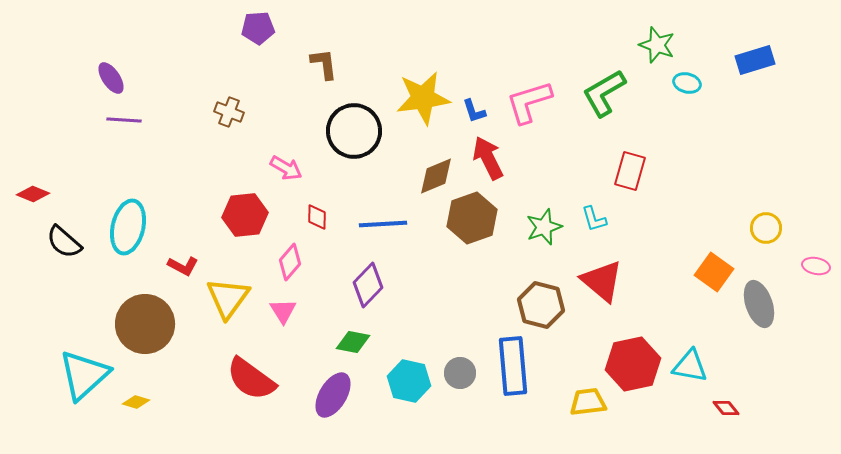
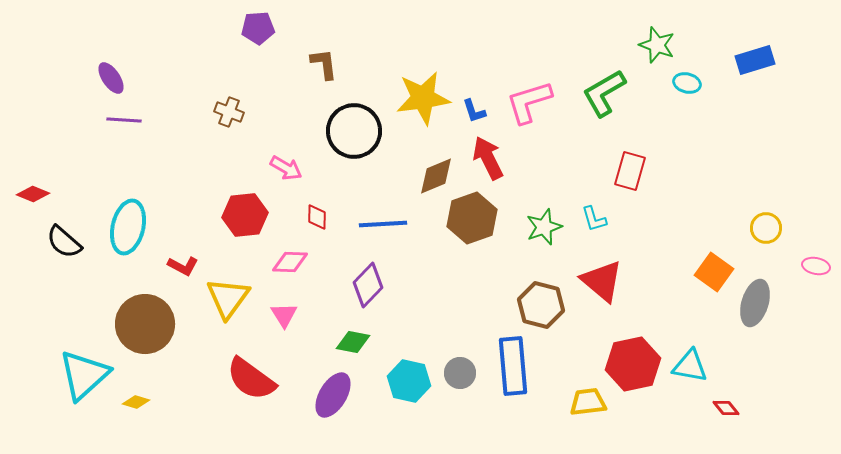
pink diamond at (290, 262): rotated 51 degrees clockwise
gray ellipse at (759, 304): moved 4 px left, 1 px up; rotated 36 degrees clockwise
pink triangle at (283, 311): moved 1 px right, 4 px down
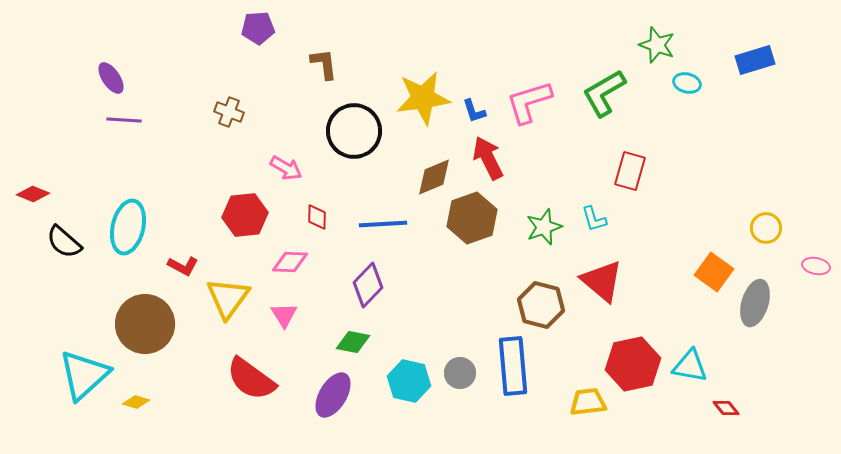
brown diamond at (436, 176): moved 2 px left, 1 px down
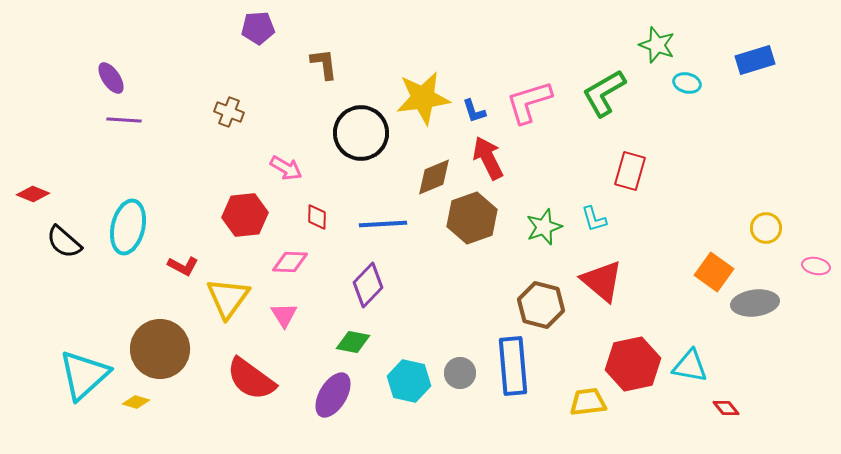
black circle at (354, 131): moved 7 px right, 2 px down
gray ellipse at (755, 303): rotated 66 degrees clockwise
brown circle at (145, 324): moved 15 px right, 25 px down
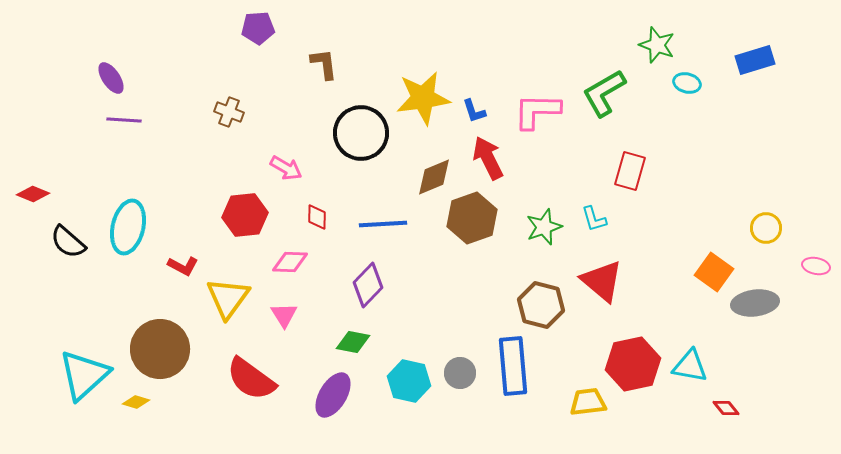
pink L-shape at (529, 102): moved 8 px right, 9 px down; rotated 18 degrees clockwise
black semicircle at (64, 242): moved 4 px right
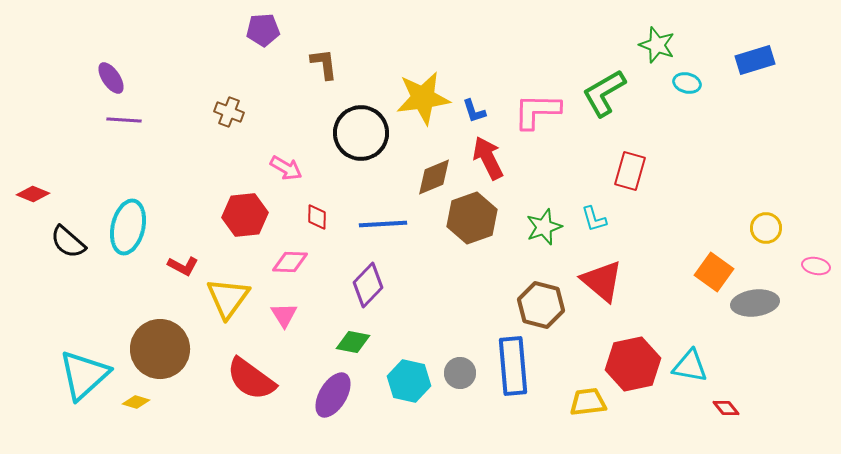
purple pentagon at (258, 28): moved 5 px right, 2 px down
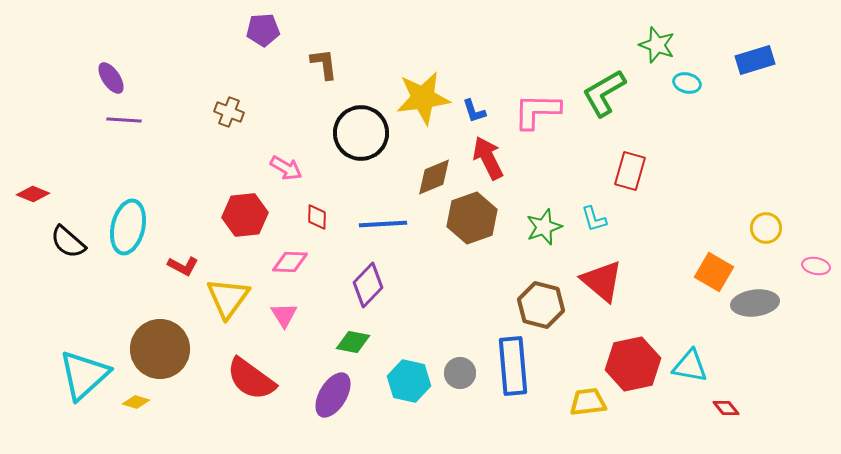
orange square at (714, 272): rotated 6 degrees counterclockwise
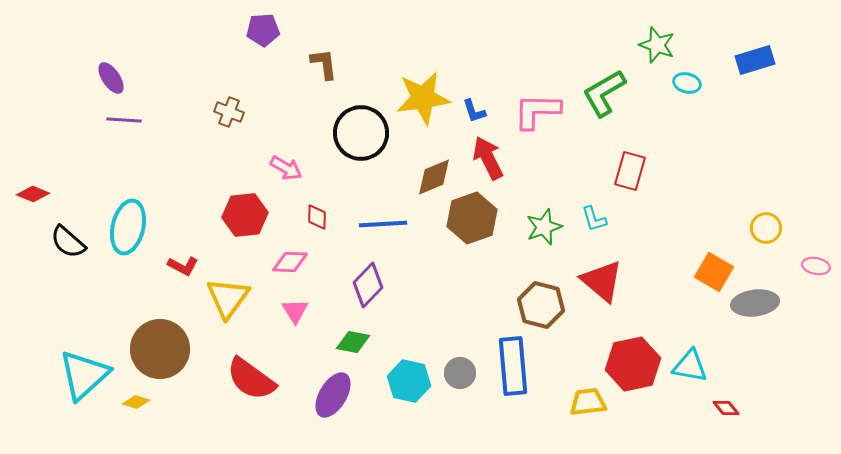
pink triangle at (284, 315): moved 11 px right, 4 px up
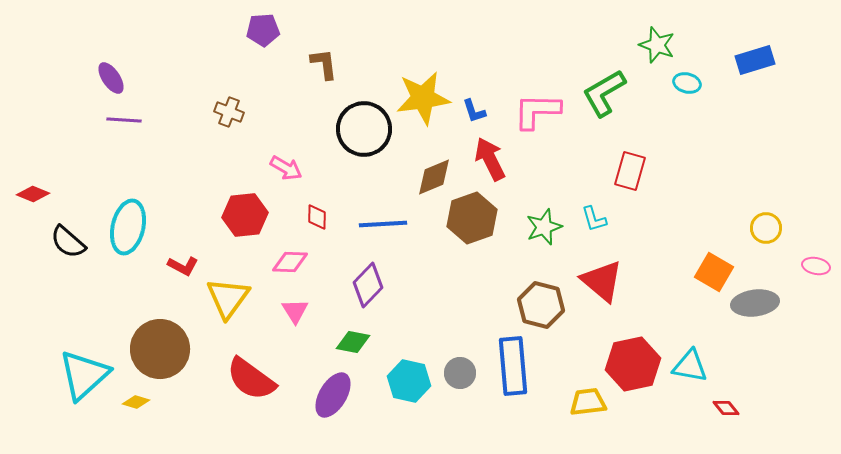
black circle at (361, 133): moved 3 px right, 4 px up
red arrow at (488, 158): moved 2 px right, 1 px down
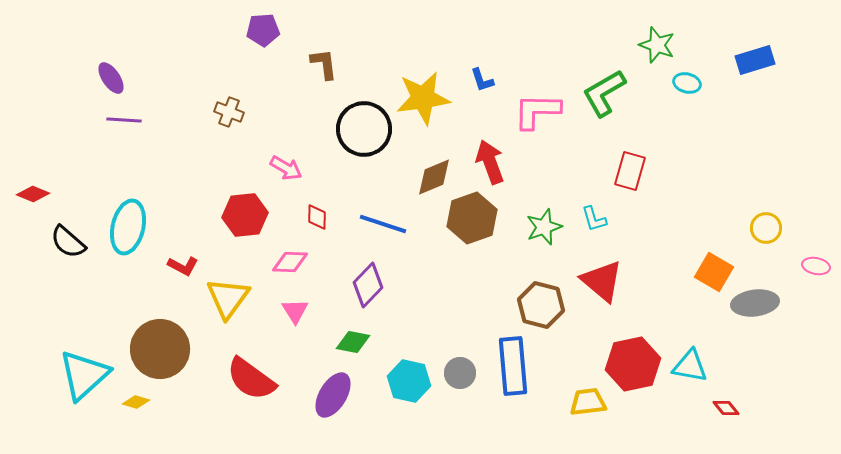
blue L-shape at (474, 111): moved 8 px right, 31 px up
red arrow at (490, 159): moved 3 px down; rotated 6 degrees clockwise
blue line at (383, 224): rotated 21 degrees clockwise
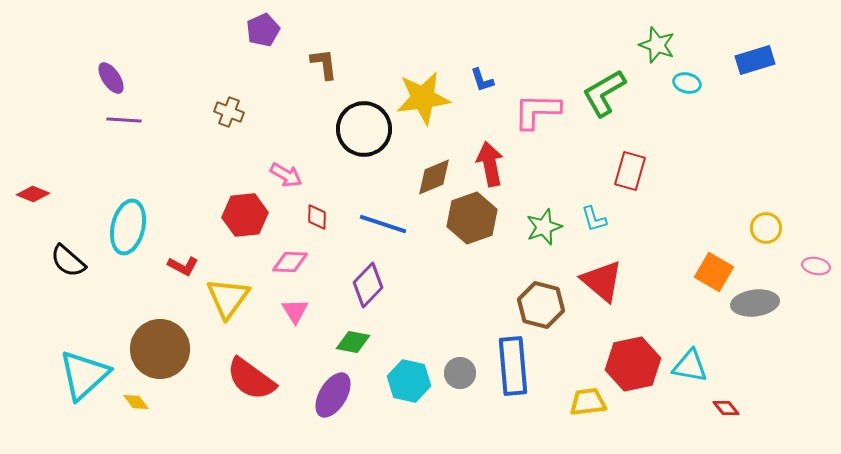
purple pentagon at (263, 30): rotated 20 degrees counterclockwise
red arrow at (490, 162): moved 2 px down; rotated 9 degrees clockwise
pink arrow at (286, 168): moved 7 px down
black semicircle at (68, 242): moved 19 px down
yellow diamond at (136, 402): rotated 36 degrees clockwise
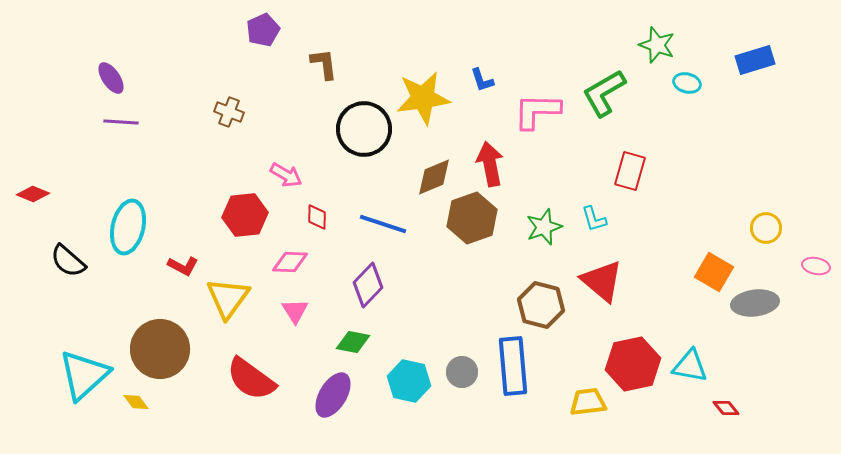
purple line at (124, 120): moved 3 px left, 2 px down
gray circle at (460, 373): moved 2 px right, 1 px up
